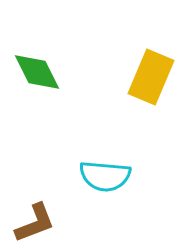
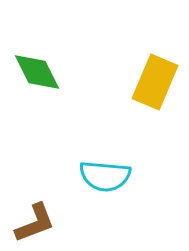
yellow rectangle: moved 4 px right, 5 px down
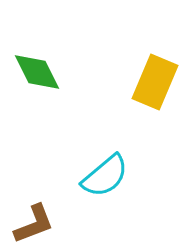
cyan semicircle: rotated 45 degrees counterclockwise
brown L-shape: moved 1 px left, 1 px down
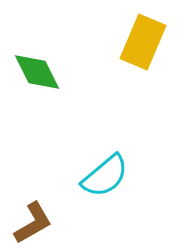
yellow rectangle: moved 12 px left, 40 px up
brown L-shape: moved 1 px left, 1 px up; rotated 9 degrees counterclockwise
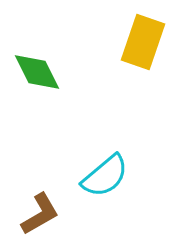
yellow rectangle: rotated 4 degrees counterclockwise
brown L-shape: moved 7 px right, 9 px up
